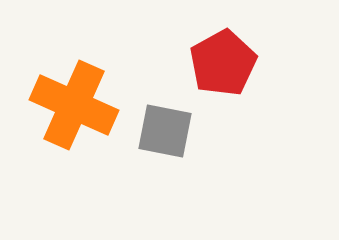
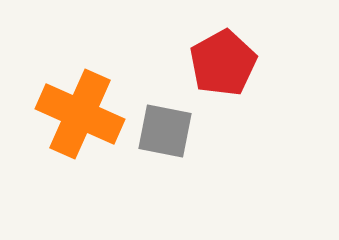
orange cross: moved 6 px right, 9 px down
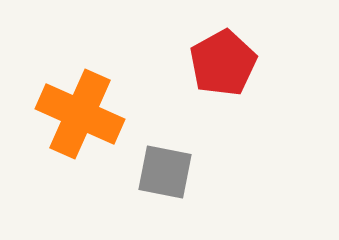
gray square: moved 41 px down
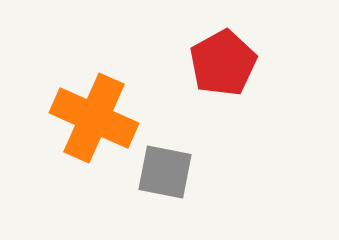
orange cross: moved 14 px right, 4 px down
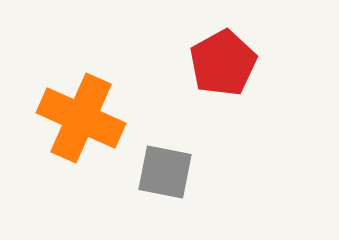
orange cross: moved 13 px left
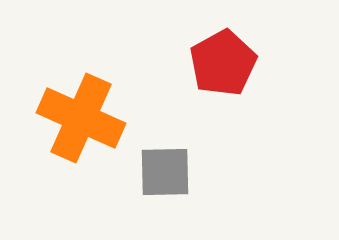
gray square: rotated 12 degrees counterclockwise
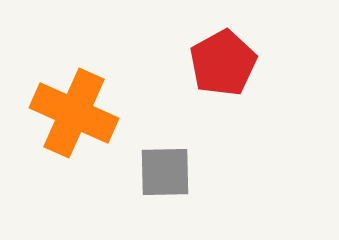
orange cross: moved 7 px left, 5 px up
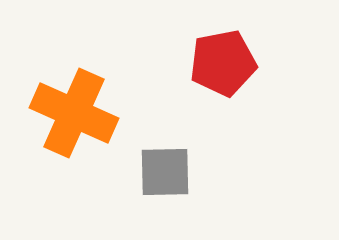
red pentagon: rotated 18 degrees clockwise
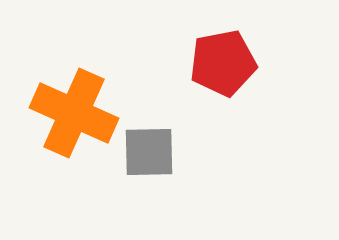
gray square: moved 16 px left, 20 px up
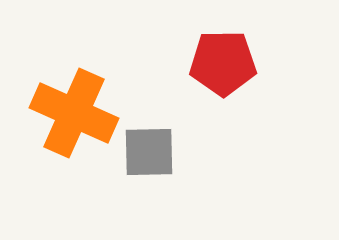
red pentagon: rotated 10 degrees clockwise
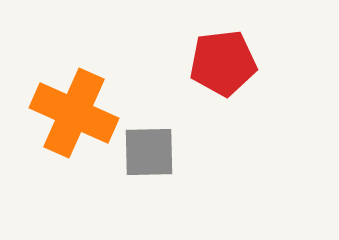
red pentagon: rotated 6 degrees counterclockwise
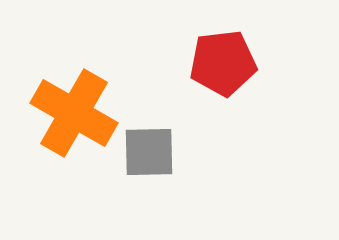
orange cross: rotated 6 degrees clockwise
